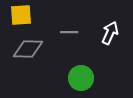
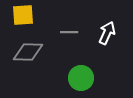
yellow square: moved 2 px right
white arrow: moved 3 px left
gray diamond: moved 3 px down
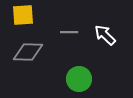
white arrow: moved 2 px left, 2 px down; rotated 70 degrees counterclockwise
green circle: moved 2 px left, 1 px down
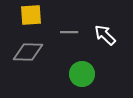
yellow square: moved 8 px right
green circle: moved 3 px right, 5 px up
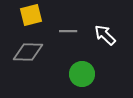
yellow square: rotated 10 degrees counterclockwise
gray line: moved 1 px left, 1 px up
